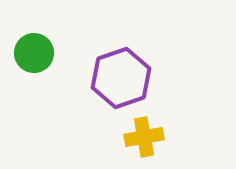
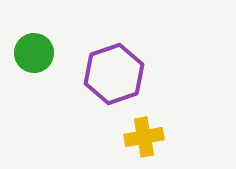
purple hexagon: moved 7 px left, 4 px up
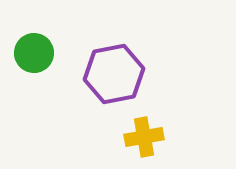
purple hexagon: rotated 8 degrees clockwise
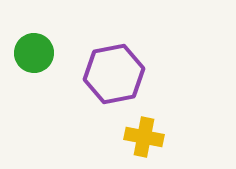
yellow cross: rotated 21 degrees clockwise
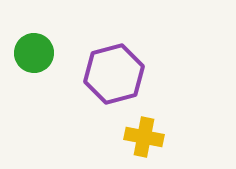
purple hexagon: rotated 4 degrees counterclockwise
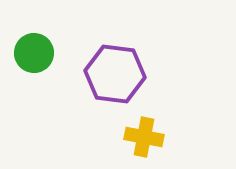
purple hexagon: moved 1 px right; rotated 22 degrees clockwise
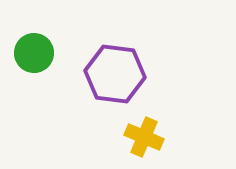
yellow cross: rotated 12 degrees clockwise
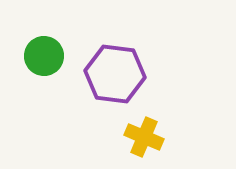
green circle: moved 10 px right, 3 px down
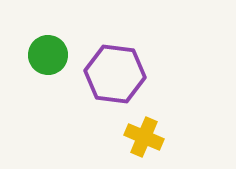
green circle: moved 4 px right, 1 px up
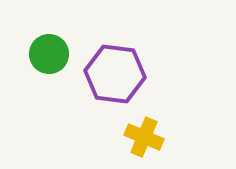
green circle: moved 1 px right, 1 px up
